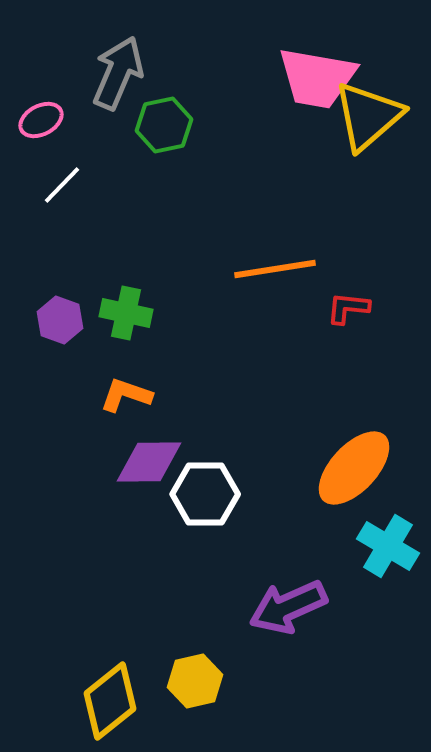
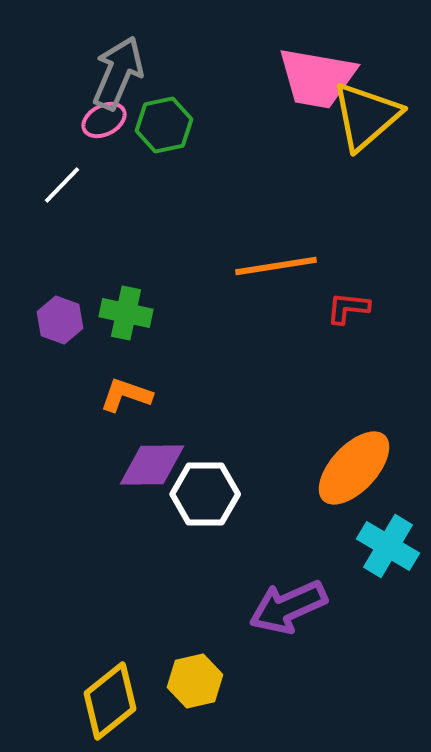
yellow triangle: moved 2 px left
pink ellipse: moved 63 px right
orange line: moved 1 px right, 3 px up
purple diamond: moved 3 px right, 3 px down
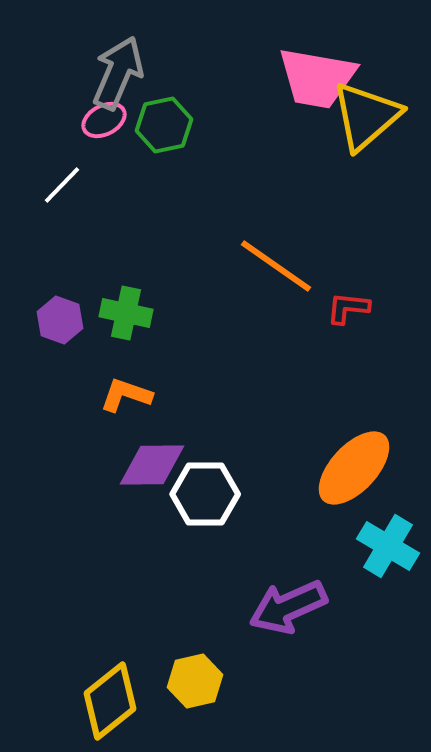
orange line: rotated 44 degrees clockwise
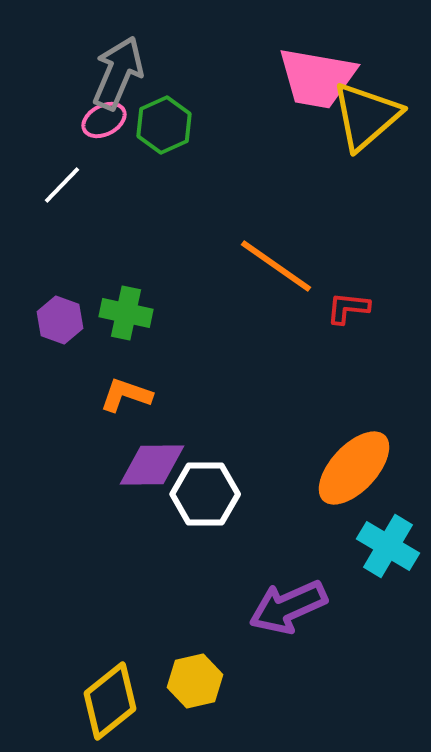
green hexagon: rotated 12 degrees counterclockwise
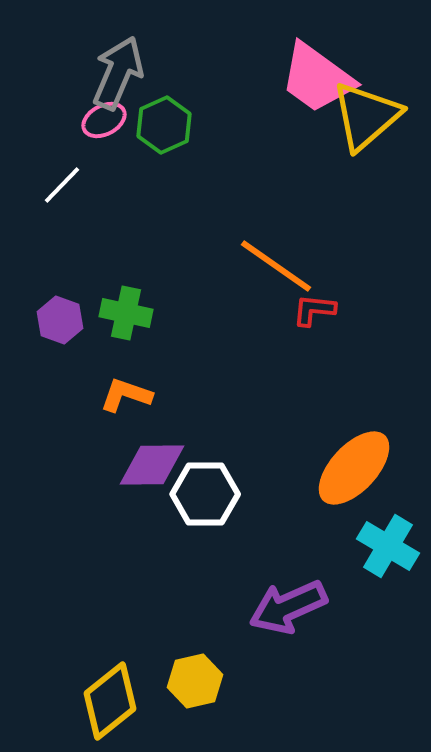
pink trapezoid: rotated 26 degrees clockwise
red L-shape: moved 34 px left, 2 px down
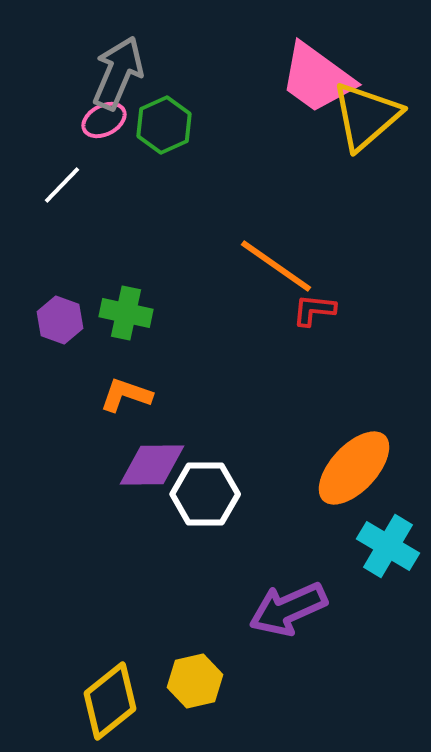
purple arrow: moved 2 px down
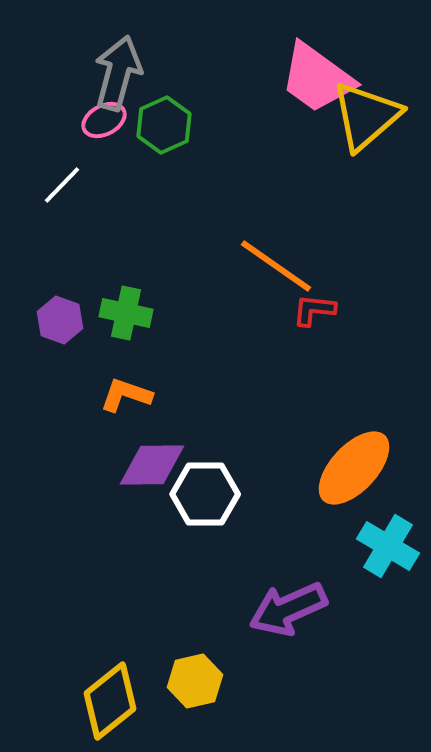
gray arrow: rotated 8 degrees counterclockwise
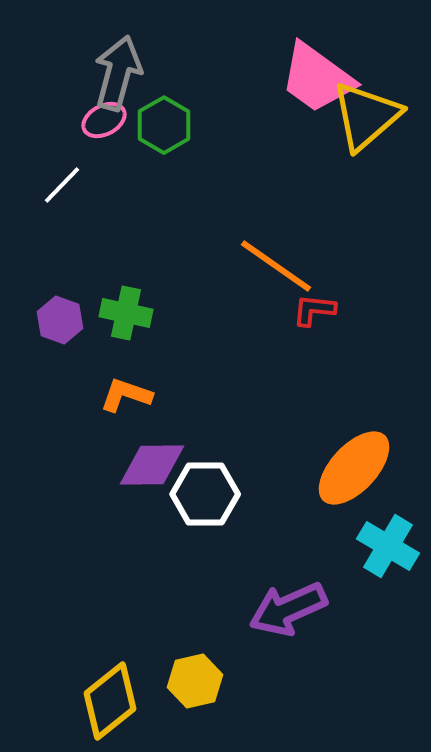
green hexagon: rotated 6 degrees counterclockwise
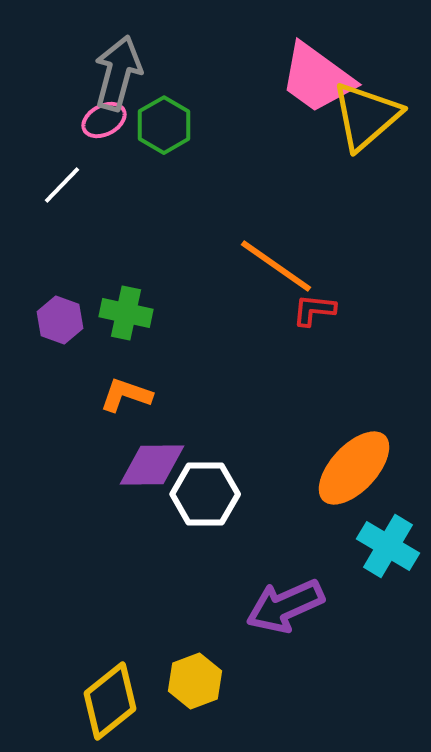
purple arrow: moved 3 px left, 3 px up
yellow hexagon: rotated 8 degrees counterclockwise
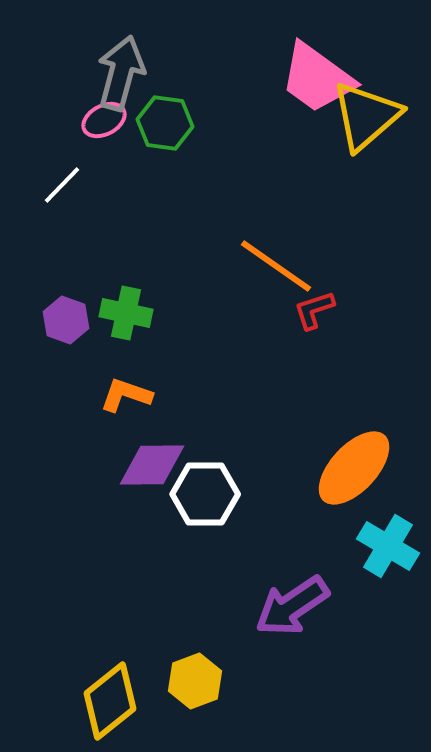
gray arrow: moved 3 px right
green hexagon: moved 1 px right, 2 px up; rotated 22 degrees counterclockwise
red L-shape: rotated 24 degrees counterclockwise
purple hexagon: moved 6 px right
purple arrow: moved 7 px right; rotated 10 degrees counterclockwise
